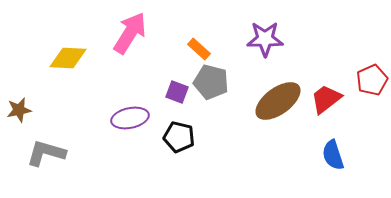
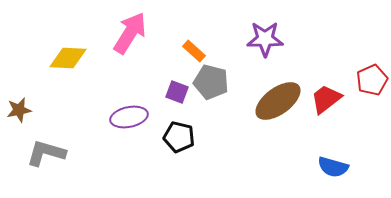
orange rectangle: moved 5 px left, 2 px down
purple ellipse: moved 1 px left, 1 px up
blue semicircle: moved 12 px down; rotated 56 degrees counterclockwise
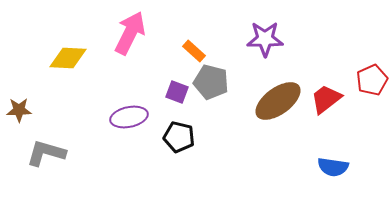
pink arrow: rotated 6 degrees counterclockwise
brown star: rotated 10 degrees clockwise
blue semicircle: rotated 8 degrees counterclockwise
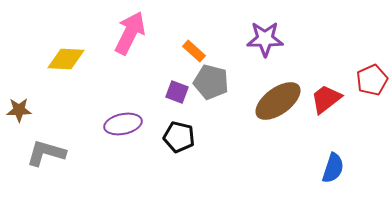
yellow diamond: moved 2 px left, 1 px down
purple ellipse: moved 6 px left, 7 px down
blue semicircle: moved 1 px down; rotated 80 degrees counterclockwise
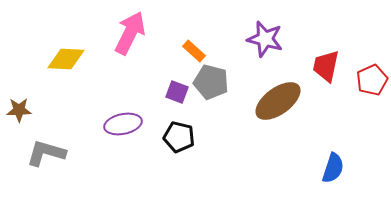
purple star: rotated 15 degrees clockwise
red trapezoid: moved 33 px up; rotated 40 degrees counterclockwise
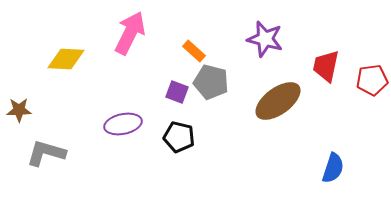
red pentagon: rotated 16 degrees clockwise
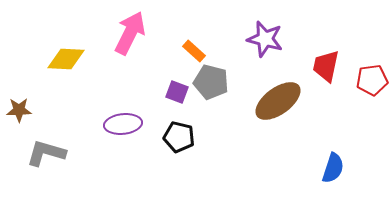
purple ellipse: rotated 6 degrees clockwise
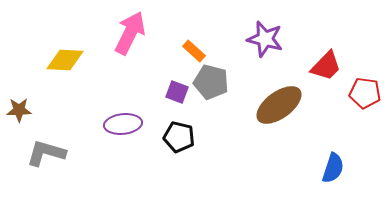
yellow diamond: moved 1 px left, 1 px down
red trapezoid: rotated 148 degrees counterclockwise
red pentagon: moved 7 px left, 13 px down; rotated 16 degrees clockwise
brown ellipse: moved 1 px right, 4 px down
